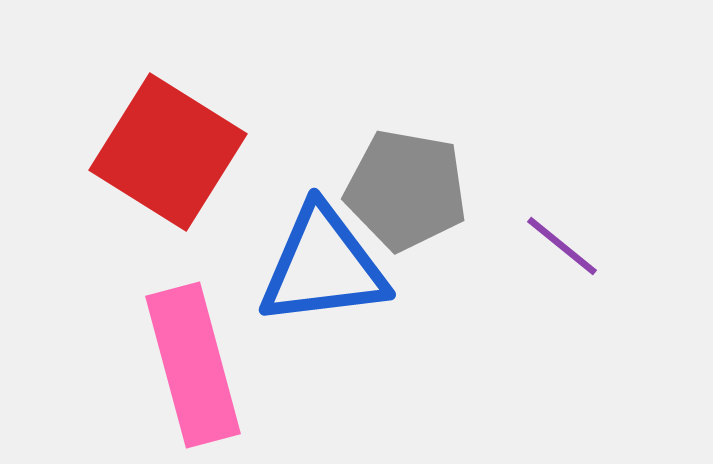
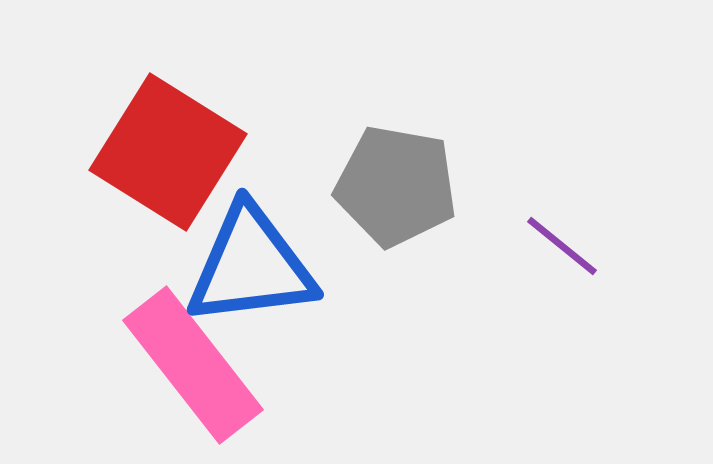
gray pentagon: moved 10 px left, 4 px up
blue triangle: moved 72 px left
pink rectangle: rotated 23 degrees counterclockwise
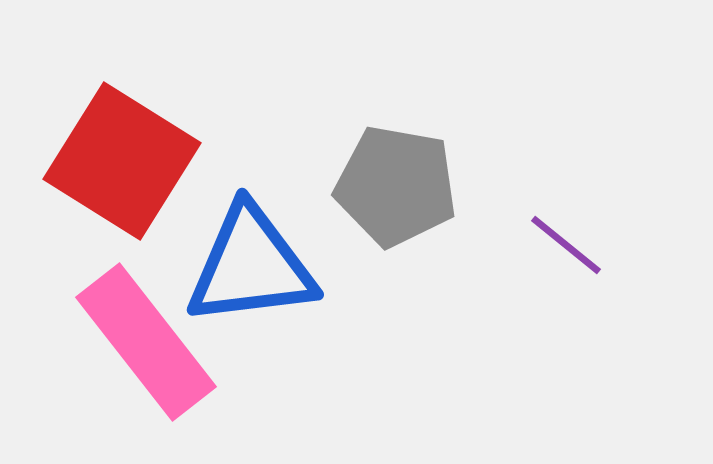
red square: moved 46 px left, 9 px down
purple line: moved 4 px right, 1 px up
pink rectangle: moved 47 px left, 23 px up
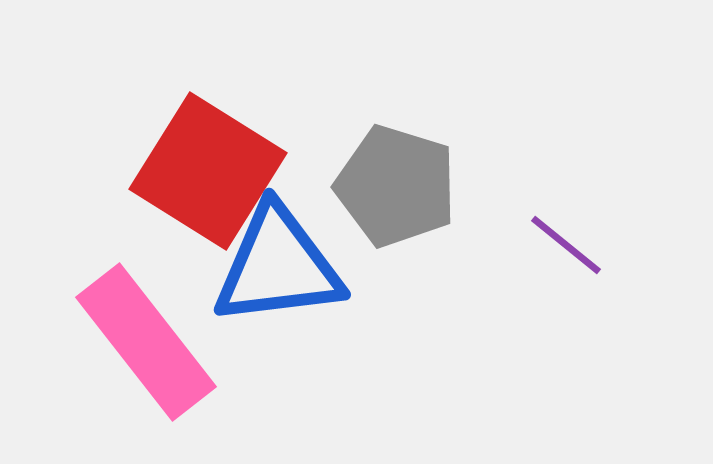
red square: moved 86 px right, 10 px down
gray pentagon: rotated 7 degrees clockwise
blue triangle: moved 27 px right
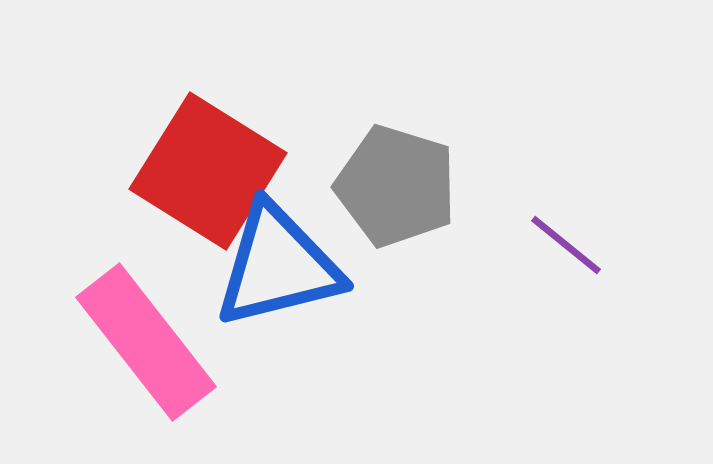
blue triangle: rotated 7 degrees counterclockwise
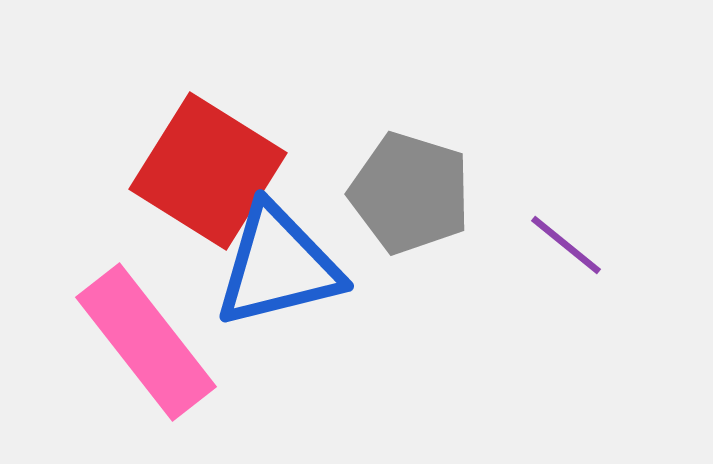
gray pentagon: moved 14 px right, 7 px down
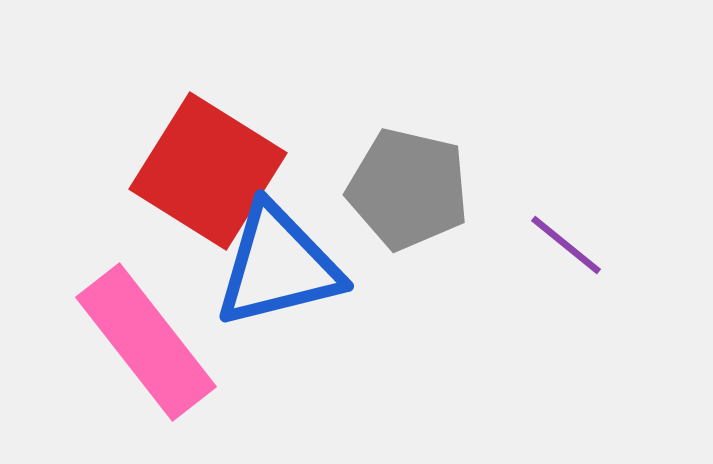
gray pentagon: moved 2 px left, 4 px up; rotated 4 degrees counterclockwise
